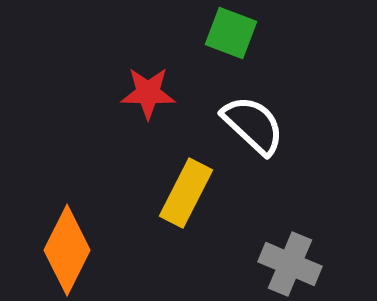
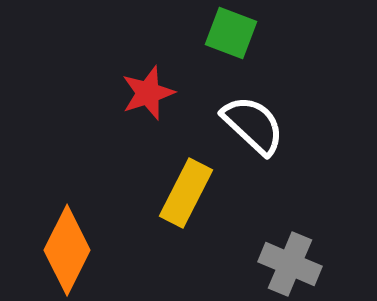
red star: rotated 20 degrees counterclockwise
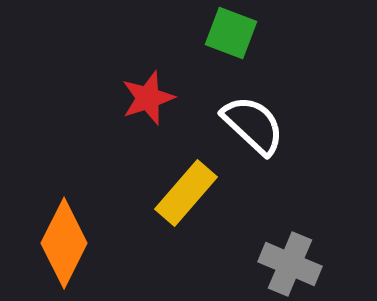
red star: moved 5 px down
yellow rectangle: rotated 14 degrees clockwise
orange diamond: moved 3 px left, 7 px up
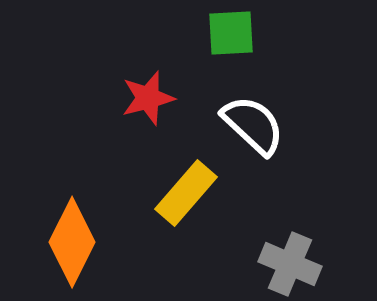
green square: rotated 24 degrees counterclockwise
red star: rotated 4 degrees clockwise
orange diamond: moved 8 px right, 1 px up
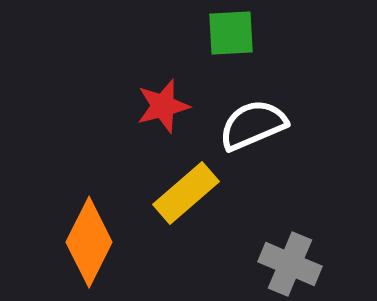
red star: moved 15 px right, 8 px down
white semicircle: rotated 66 degrees counterclockwise
yellow rectangle: rotated 8 degrees clockwise
orange diamond: moved 17 px right
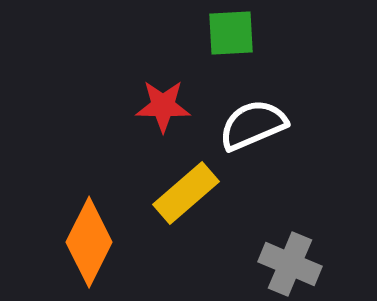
red star: rotated 16 degrees clockwise
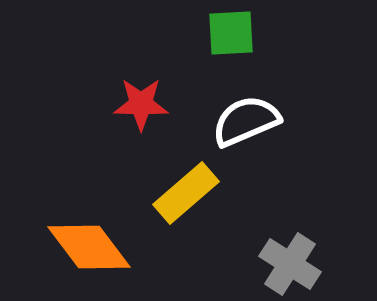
red star: moved 22 px left, 2 px up
white semicircle: moved 7 px left, 4 px up
orange diamond: moved 5 px down; rotated 64 degrees counterclockwise
gray cross: rotated 10 degrees clockwise
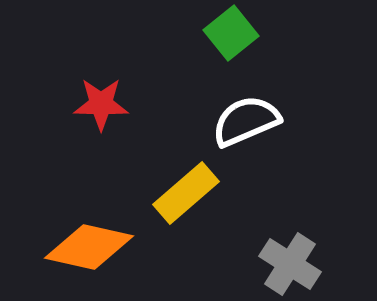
green square: rotated 36 degrees counterclockwise
red star: moved 40 px left
orange diamond: rotated 40 degrees counterclockwise
